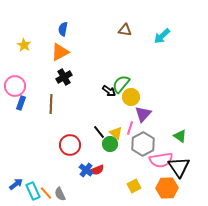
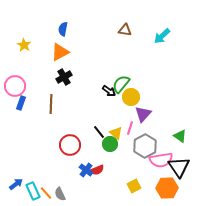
gray hexagon: moved 2 px right, 2 px down
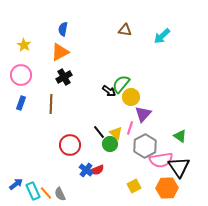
pink circle: moved 6 px right, 11 px up
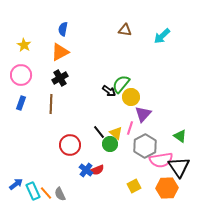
black cross: moved 4 px left, 1 px down
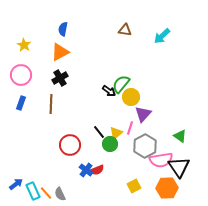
yellow triangle: rotated 40 degrees clockwise
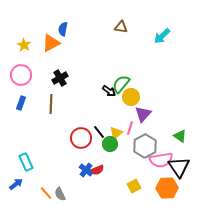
brown triangle: moved 4 px left, 3 px up
orange triangle: moved 9 px left, 9 px up
red circle: moved 11 px right, 7 px up
cyan rectangle: moved 7 px left, 29 px up
